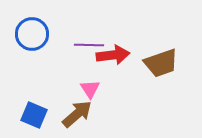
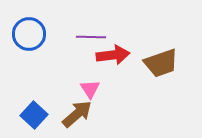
blue circle: moved 3 px left
purple line: moved 2 px right, 8 px up
blue square: rotated 20 degrees clockwise
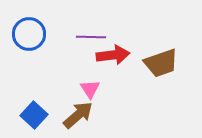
brown arrow: moved 1 px right, 1 px down
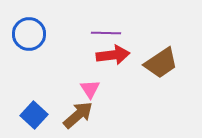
purple line: moved 15 px right, 4 px up
brown trapezoid: rotated 15 degrees counterclockwise
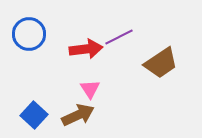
purple line: moved 13 px right, 4 px down; rotated 28 degrees counterclockwise
red arrow: moved 27 px left, 6 px up
brown arrow: rotated 16 degrees clockwise
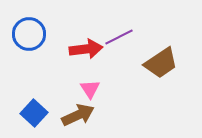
blue square: moved 2 px up
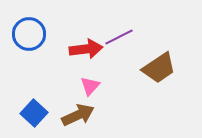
brown trapezoid: moved 2 px left, 5 px down
pink triangle: moved 3 px up; rotated 15 degrees clockwise
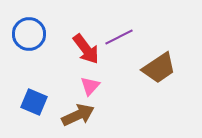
red arrow: rotated 60 degrees clockwise
blue square: moved 11 px up; rotated 20 degrees counterclockwise
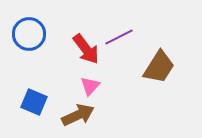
brown trapezoid: moved 1 px up; rotated 24 degrees counterclockwise
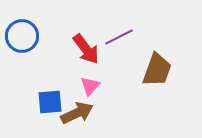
blue circle: moved 7 px left, 2 px down
brown trapezoid: moved 2 px left, 3 px down; rotated 12 degrees counterclockwise
blue square: moved 16 px right; rotated 28 degrees counterclockwise
brown arrow: moved 1 px left, 2 px up
